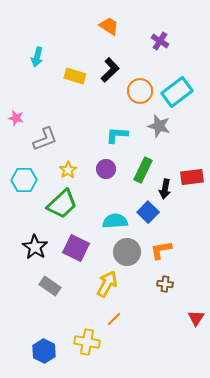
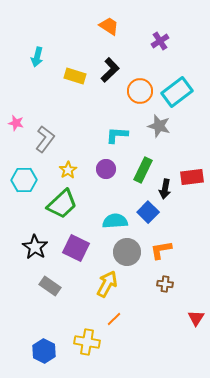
purple cross: rotated 24 degrees clockwise
pink star: moved 5 px down
gray L-shape: rotated 32 degrees counterclockwise
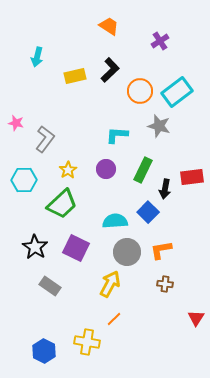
yellow rectangle: rotated 30 degrees counterclockwise
yellow arrow: moved 3 px right
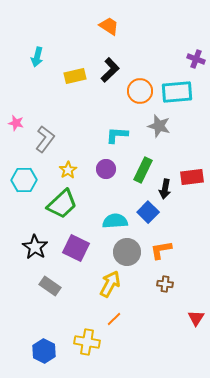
purple cross: moved 36 px right, 18 px down; rotated 36 degrees counterclockwise
cyan rectangle: rotated 32 degrees clockwise
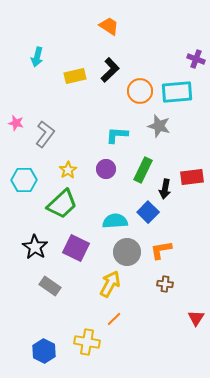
gray L-shape: moved 5 px up
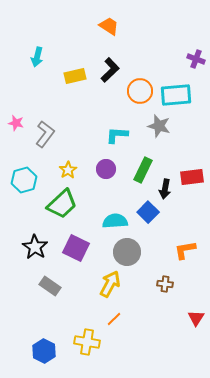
cyan rectangle: moved 1 px left, 3 px down
cyan hexagon: rotated 15 degrees counterclockwise
orange L-shape: moved 24 px right
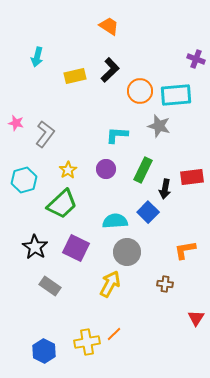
orange line: moved 15 px down
yellow cross: rotated 20 degrees counterclockwise
